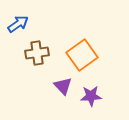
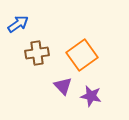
purple star: rotated 15 degrees clockwise
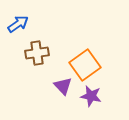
orange square: moved 3 px right, 10 px down
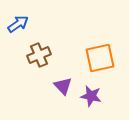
brown cross: moved 2 px right, 2 px down; rotated 15 degrees counterclockwise
orange square: moved 15 px right, 7 px up; rotated 24 degrees clockwise
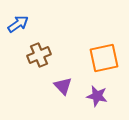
orange square: moved 4 px right
purple star: moved 6 px right
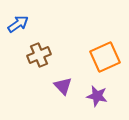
orange square: moved 1 px right, 1 px up; rotated 12 degrees counterclockwise
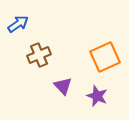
purple star: rotated 10 degrees clockwise
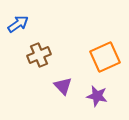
purple star: rotated 10 degrees counterclockwise
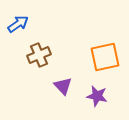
orange square: rotated 12 degrees clockwise
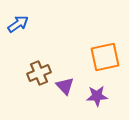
brown cross: moved 18 px down
purple triangle: moved 2 px right
purple star: rotated 15 degrees counterclockwise
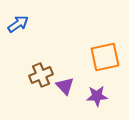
brown cross: moved 2 px right, 2 px down
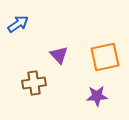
brown cross: moved 7 px left, 8 px down; rotated 15 degrees clockwise
purple triangle: moved 6 px left, 31 px up
